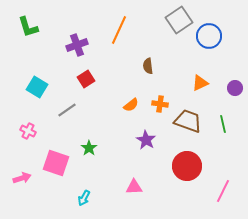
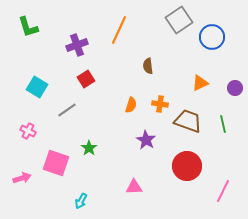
blue circle: moved 3 px right, 1 px down
orange semicircle: rotated 35 degrees counterclockwise
cyan arrow: moved 3 px left, 3 px down
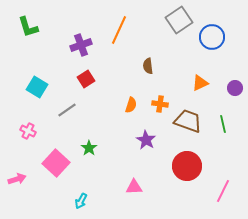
purple cross: moved 4 px right
pink square: rotated 24 degrees clockwise
pink arrow: moved 5 px left, 1 px down
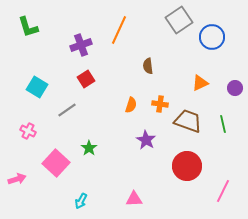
pink triangle: moved 12 px down
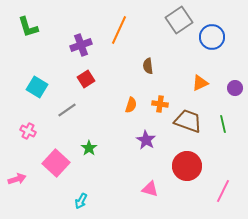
pink triangle: moved 16 px right, 10 px up; rotated 18 degrees clockwise
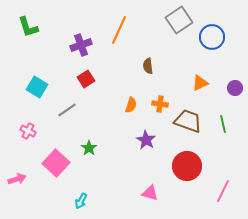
pink triangle: moved 4 px down
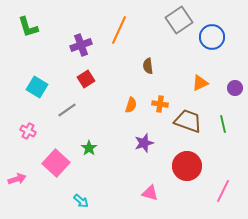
purple star: moved 2 px left, 3 px down; rotated 24 degrees clockwise
cyan arrow: rotated 77 degrees counterclockwise
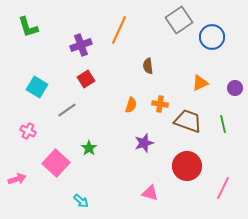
pink line: moved 3 px up
